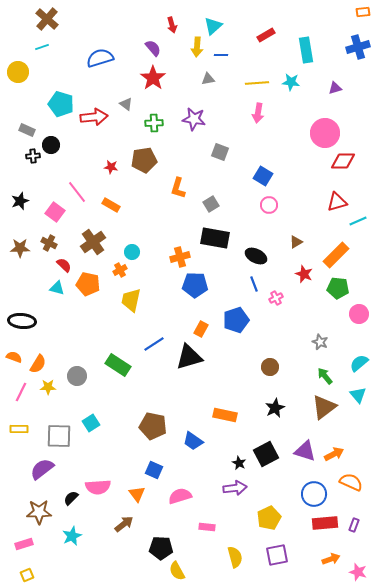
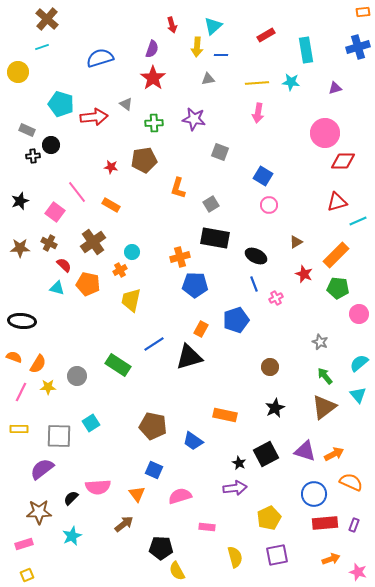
purple semicircle at (153, 48): moved 1 px left, 1 px down; rotated 60 degrees clockwise
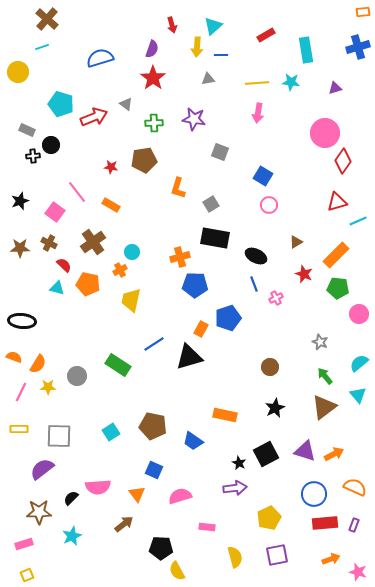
red arrow at (94, 117): rotated 16 degrees counterclockwise
red diamond at (343, 161): rotated 55 degrees counterclockwise
blue pentagon at (236, 320): moved 8 px left, 2 px up
cyan square at (91, 423): moved 20 px right, 9 px down
orange semicircle at (351, 482): moved 4 px right, 5 px down
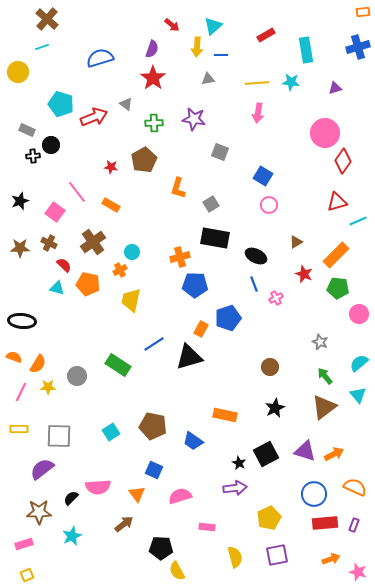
red arrow at (172, 25): rotated 35 degrees counterclockwise
brown pentagon at (144, 160): rotated 20 degrees counterclockwise
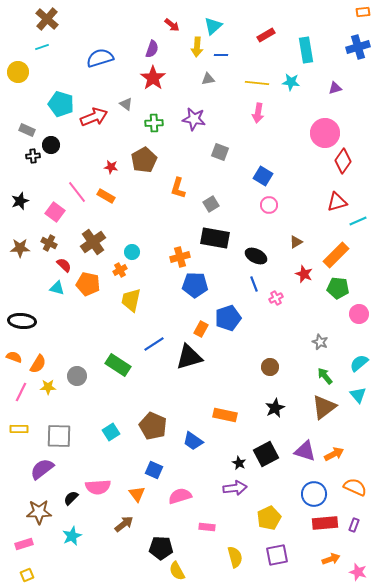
yellow line at (257, 83): rotated 10 degrees clockwise
orange rectangle at (111, 205): moved 5 px left, 9 px up
brown pentagon at (153, 426): rotated 12 degrees clockwise
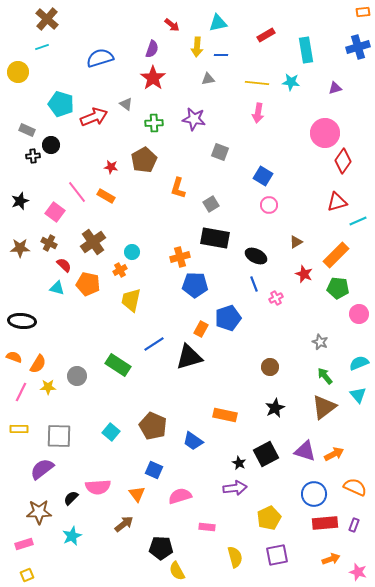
cyan triangle at (213, 26): moved 5 px right, 3 px up; rotated 30 degrees clockwise
cyan semicircle at (359, 363): rotated 18 degrees clockwise
cyan square at (111, 432): rotated 18 degrees counterclockwise
